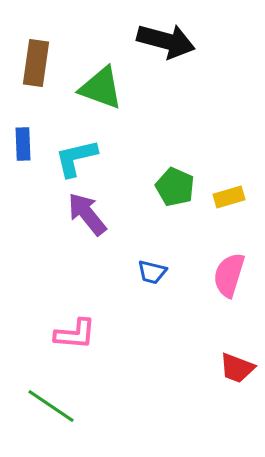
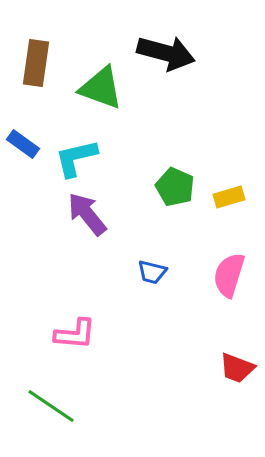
black arrow: moved 12 px down
blue rectangle: rotated 52 degrees counterclockwise
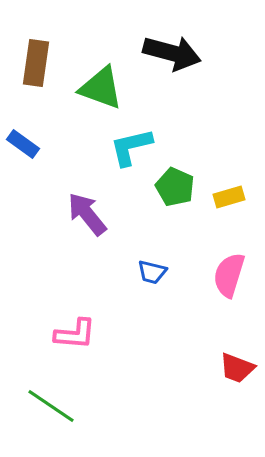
black arrow: moved 6 px right
cyan L-shape: moved 55 px right, 11 px up
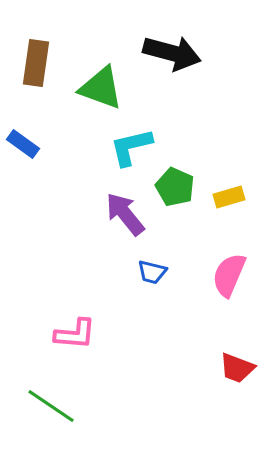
purple arrow: moved 38 px right
pink semicircle: rotated 6 degrees clockwise
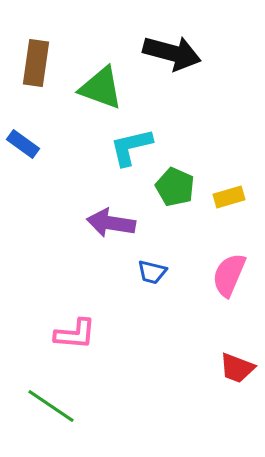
purple arrow: moved 14 px left, 9 px down; rotated 42 degrees counterclockwise
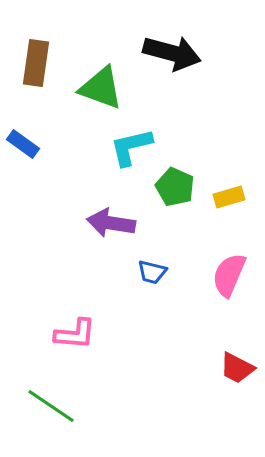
red trapezoid: rotated 6 degrees clockwise
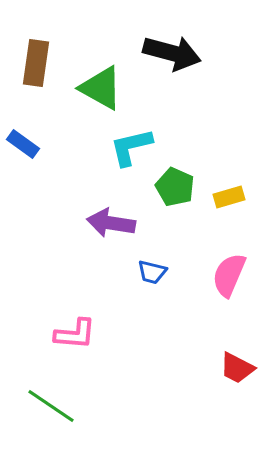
green triangle: rotated 9 degrees clockwise
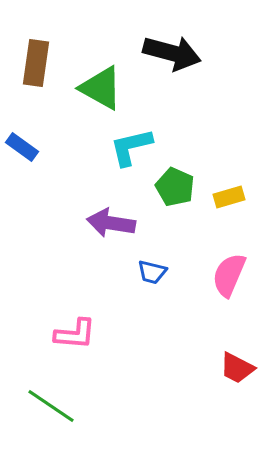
blue rectangle: moved 1 px left, 3 px down
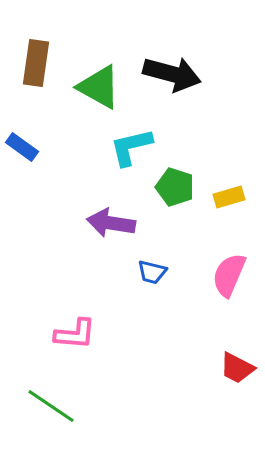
black arrow: moved 21 px down
green triangle: moved 2 px left, 1 px up
green pentagon: rotated 6 degrees counterclockwise
